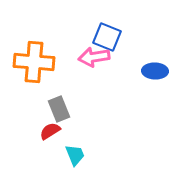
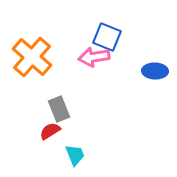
orange cross: moved 2 px left, 5 px up; rotated 36 degrees clockwise
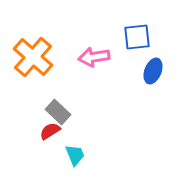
blue square: moved 30 px right; rotated 28 degrees counterclockwise
orange cross: moved 1 px right
blue ellipse: moved 2 px left; rotated 70 degrees counterclockwise
gray rectangle: moved 1 px left, 3 px down; rotated 25 degrees counterclockwise
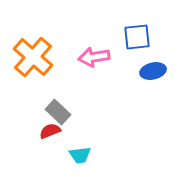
blue ellipse: rotated 55 degrees clockwise
red semicircle: rotated 10 degrees clockwise
cyan trapezoid: moved 5 px right; rotated 105 degrees clockwise
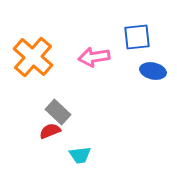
blue ellipse: rotated 25 degrees clockwise
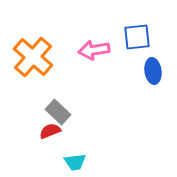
pink arrow: moved 7 px up
blue ellipse: rotated 70 degrees clockwise
cyan trapezoid: moved 5 px left, 7 px down
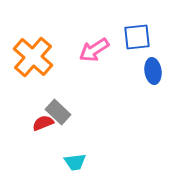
pink arrow: rotated 24 degrees counterclockwise
red semicircle: moved 7 px left, 8 px up
